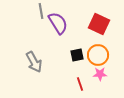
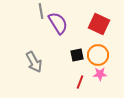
red line: moved 2 px up; rotated 40 degrees clockwise
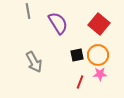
gray line: moved 13 px left
red square: rotated 15 degrees clockwise
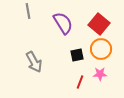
purple semicircle: moved 5 px right
orange circle: moved 3 px right, 6 px up
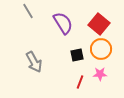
gray line: rotated 21 degrees counterclockwise
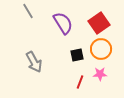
red square: moved 1 px up; rotated 15 degrees clockwise
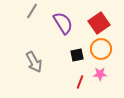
gray line: moved 4 px right; rotated 63 degrees clockwise
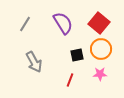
gray line: moved 7 px left, 13 px down
red square: rotated 15 degrees counterclockwise
red line: moved 10 px left, 2 px up
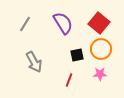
red line: moved 1 px left
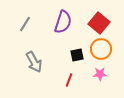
purple semicircle: moved 1 px up; rotated 50 degrees clockwise
